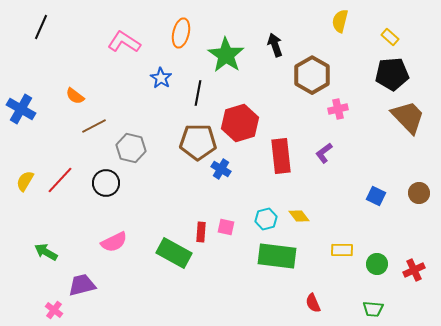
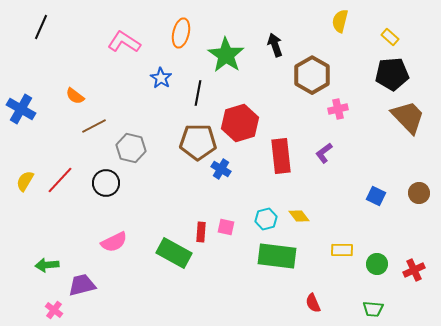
green arrow at (46, 252): moved 1 px right, 13 px down; rotated 35 degrees counterclockwise
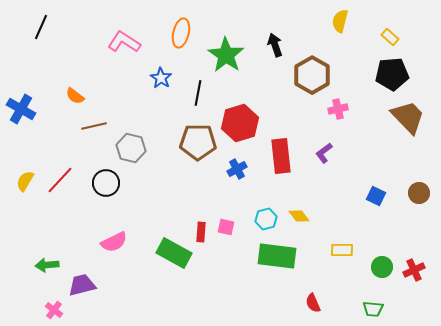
brown line at (94, 126): rotated 15 degrees clockwise
blue cross at (221, 169): moved 16 px right; rotated 30 degrees clockwise
green circle at (377, 264): moved 5 px right, 3 px down
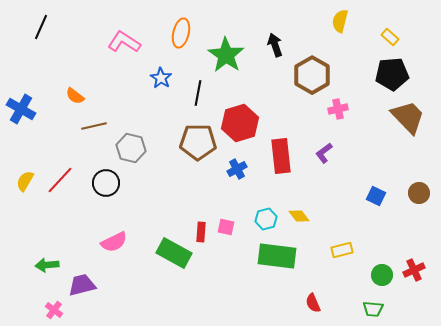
yellow rectangle at (342, 250): rotated 15 degrees counterclockwise
green circle at (382, 267): moved 8 px down
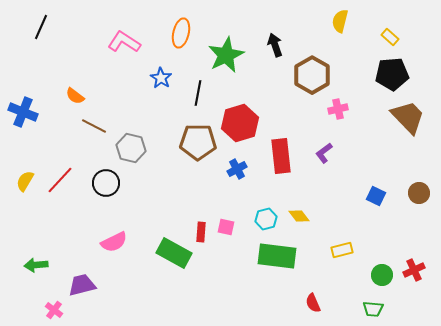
green star at (226, 55): rotated 12 degrees clockwise
blue cross at (21, 109): moved 2 px right, 3 px down; rotated 8 degrees counterclockwise
brown line at (94, 126): rotated 40 degrees clockwise
green arrow at (47, 265): moved 11 px left
